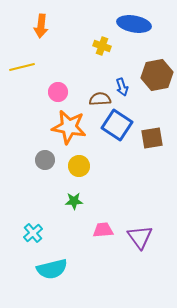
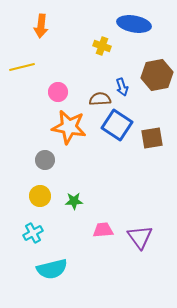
yellow circle: moved 39 px left, 30 px down
cyan cross: rotated 12 degrees clockwise
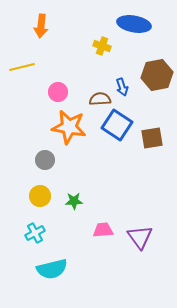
cyan cross: moved 2 px right
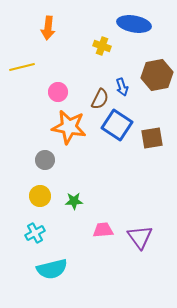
orange arrow: moved 7 px right, 2 px down
brown semicircle: rotated 120 degrees clockwise
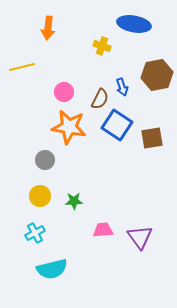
pink circle: moved 6 px right
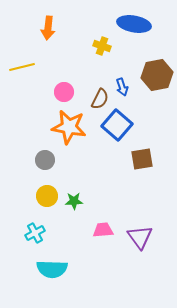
blue square: rotated 8 degrees clockwise
brown square: moved 10 px left, 21 px down
yellow circle: moved 7 px right
cyan semicircle: rotated 16 degrees clockwise
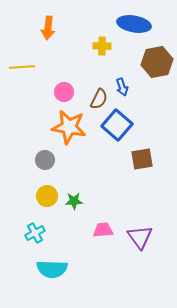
yellow cross: rotated 18 degrees counterclockwise
yellow line: rotated 10 degrees clockwise
brown hexagon: moved 13 px up
brown semicircle: moved 1 px left
